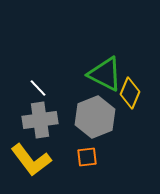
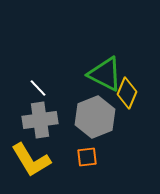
yellow diamond: moved 3 px left
yellow L-shape: rotated 6 degrees clockwise
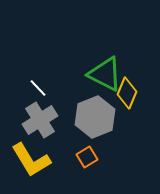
gray cross: rotated 24 degrees counterclockwise
orange square: rotated 25 degrees counterclockwise
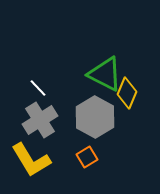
gray hexagon: rotated 9 degrees counterclockwise
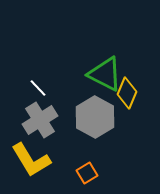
orange square: moved 16 px down
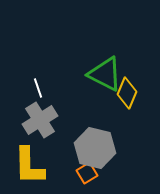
white line: rotated 24 degrees clockwise
gray hexagon: moved 31 px down; rotated 15 degrees counterclockwise
yellow L-shape: moved 2 px left, 6 px down; rotated 30 degrees clockwise
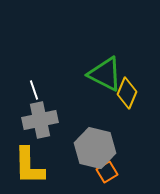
white line: moved 4 px left, 2 px down
gray cross: rotated 20 degrees clockwise
orange square: moved 20 px right, 1 px up
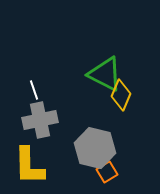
yellow diamond: moved 6 px left, 2 px down
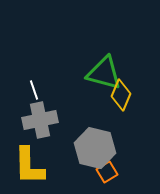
green triangle: moved 1 px left, 1 px up; rotated 12 degrees counterclockwise
